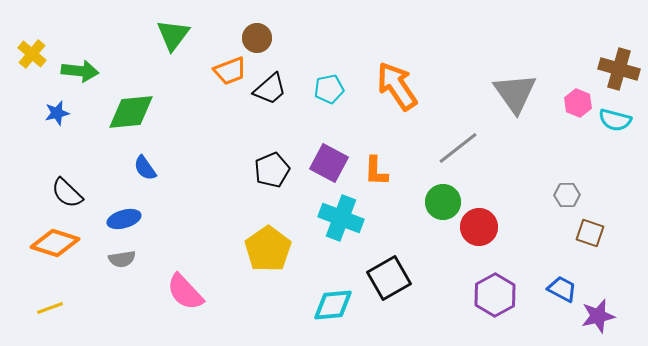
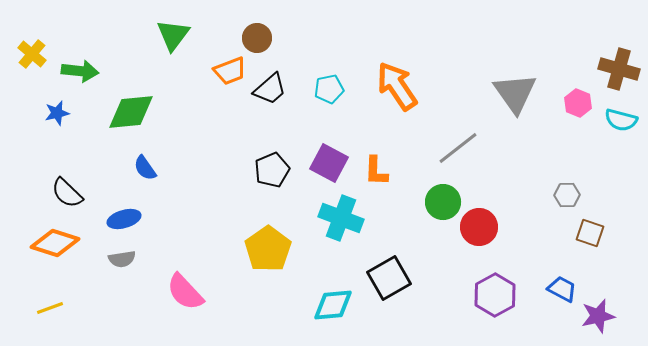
cyan semicircle: moved 6 px right
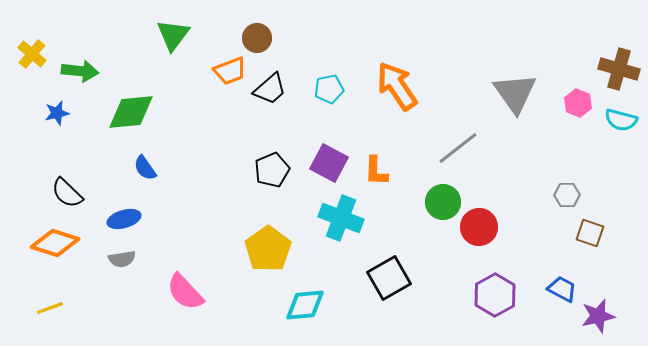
cyan diamond: moved 28 px left
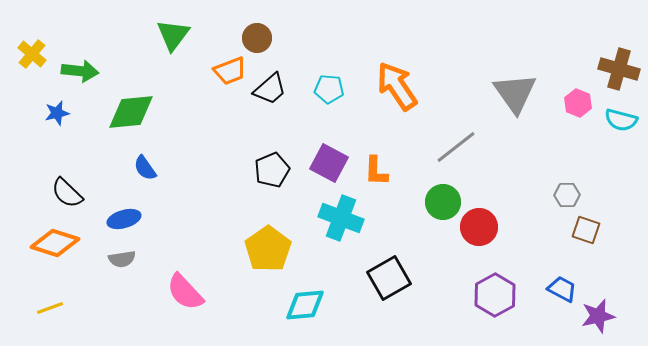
cyan pentagon: rotated 16 degrees clockwise
gray line: moved 2 px left, 1 px up
brown square: moved 4 px left, 3 px up
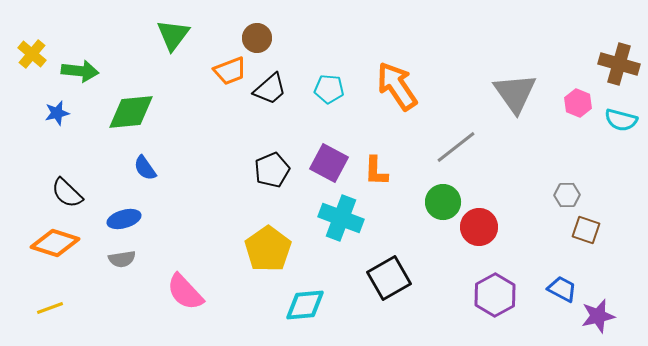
brown cross: moved 5 px up
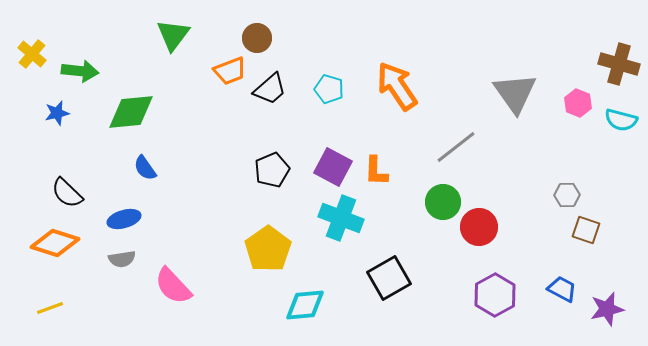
cyan pentagon: rotated 12 degrees clockwise
purple square: moved 4 px right, 4 px down
pink semicircle: moved 12 px left, 6 px up
purple star: moved 9 px right, 7 px up
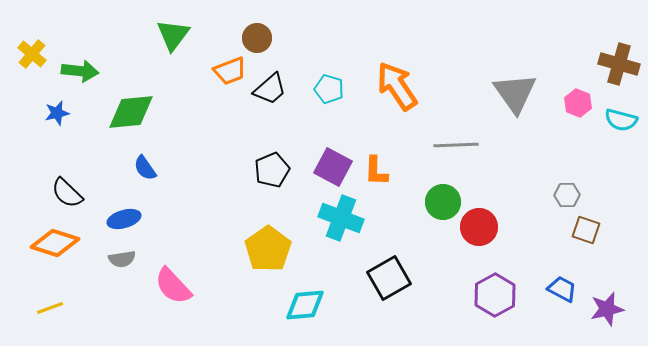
gray line: moved 2 px up; rotated 36 degrees clockwise
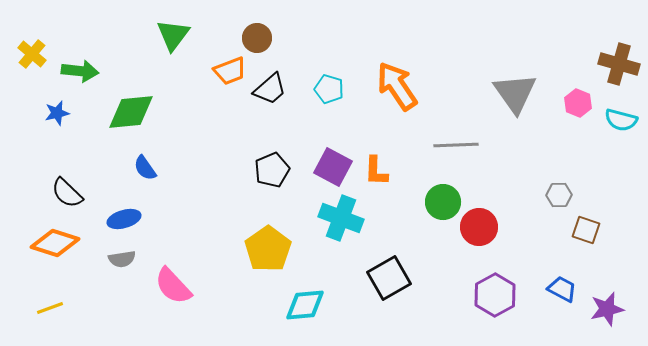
gray hexagon: moved 8 px left
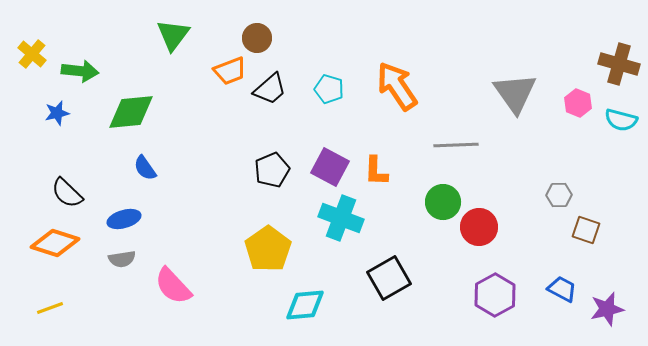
purple square: moved 3 px left
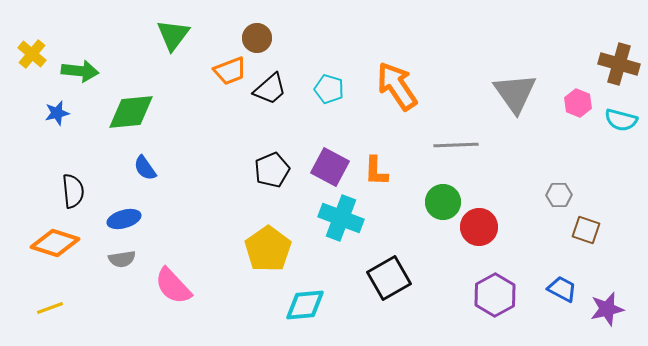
black semicircle: moved 6 px right, 2 px up; rotated 140 degrees counterclockwise
